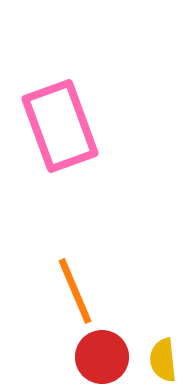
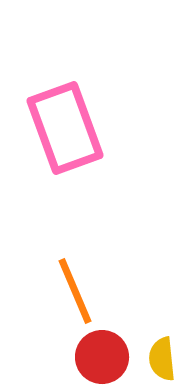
pink rectangle: moved 5 px right, 2 px down
yellow semicircle: moved 1 px left, 1 px up
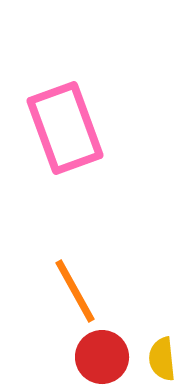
orange line: rotated 6 degrees counterclockwise
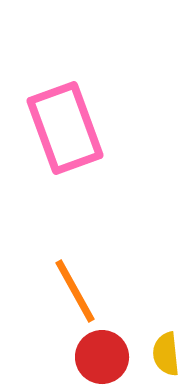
yellow semicircle: moved 4 px right, 5 px up
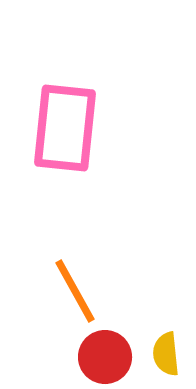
pink rectangle: rotated 26 degrees clockwise
red circle: moved 3 px right
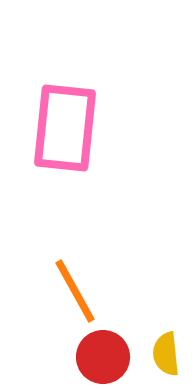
red circle: moved 2 px left
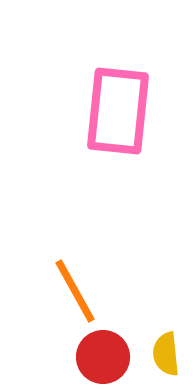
pink rectangle: moved 53 px right, 17 px up
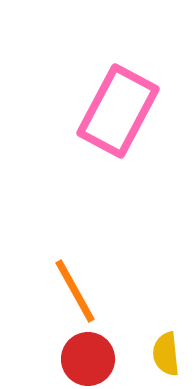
pink rectangle: rotated 22 degrees clockwise
red circle: moved 15 px left, 2 px down
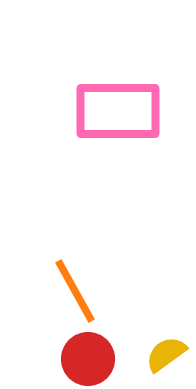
pink rectangle: rotated 62 degrees clockwise
yellow semicircle: rotated 60 degrees clockwise
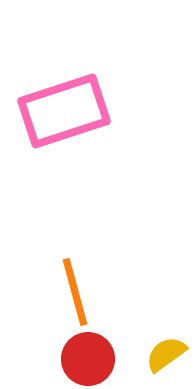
pink rectangle: moved 54 px left; rotated 18 degrees counterclockwise
orange line: moved 1 px down; rotated 14 degrees clockwise
